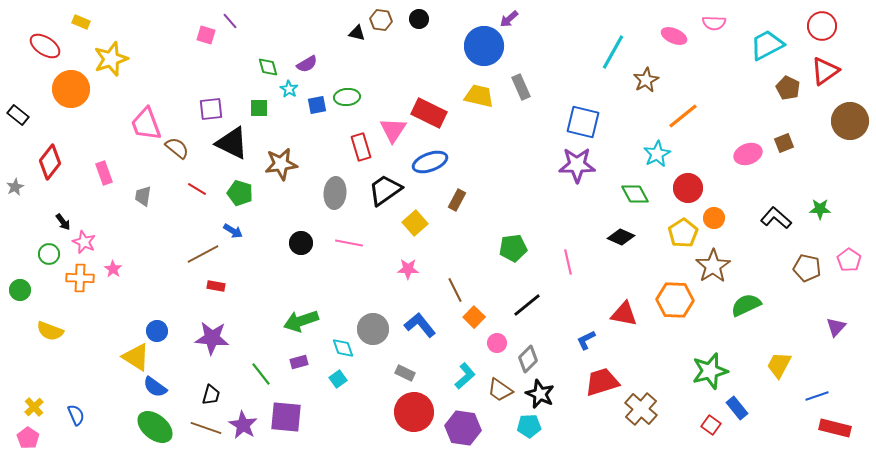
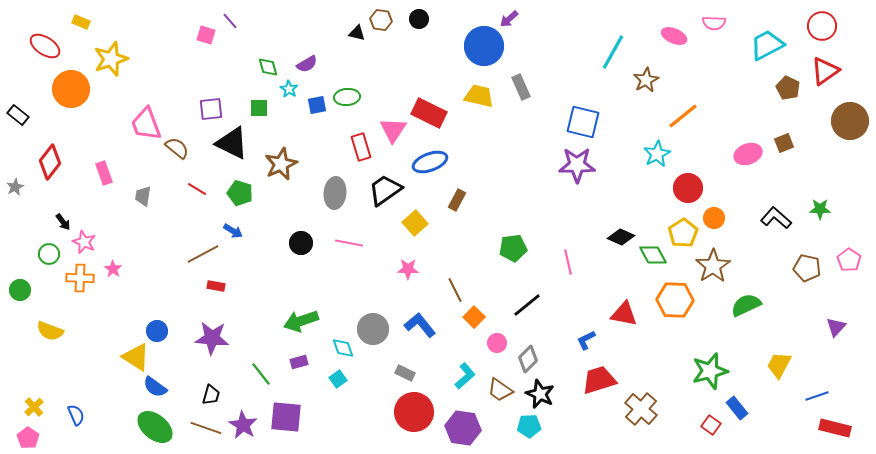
brown star at (281, 164): rotated 16 degrees counterclockwise
green diamond at (635, 194): moved 18 px right, 61 px down
red trapezoid at (602, 382): moved 3 px left, 2 px up
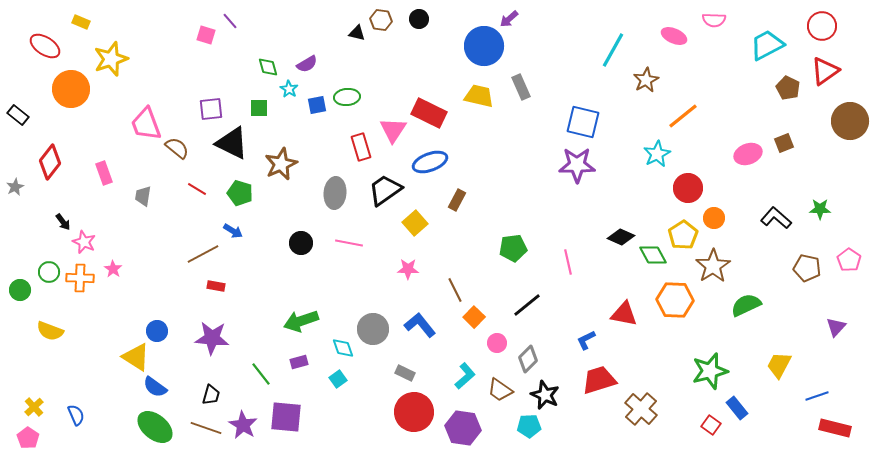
pink semicircle at (714, 23): moved 3 px up
cyan line at (613, 52): moved 2 px up
yellow pentagon at (683, 233): moved 2 px down
green circle at (49, 254): moved 18 px down
black star at (540, 394): moved 5 px right, 1 px down
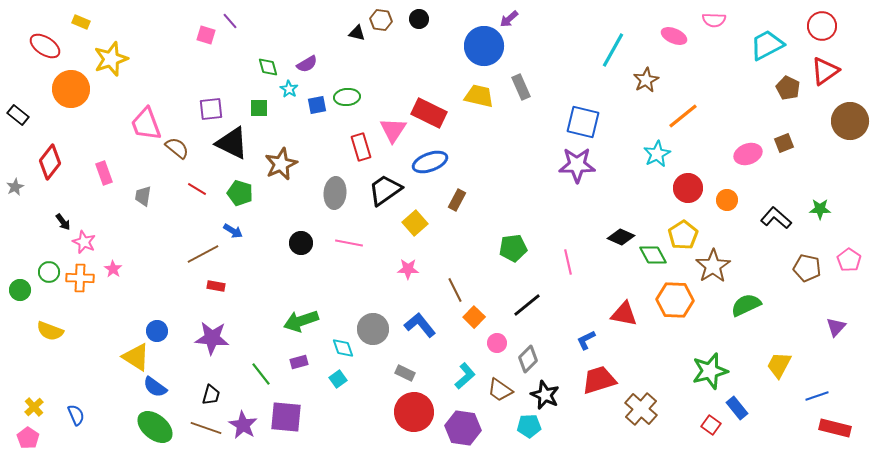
orange circle at (714, 218): moved 13 px right, 18 px up
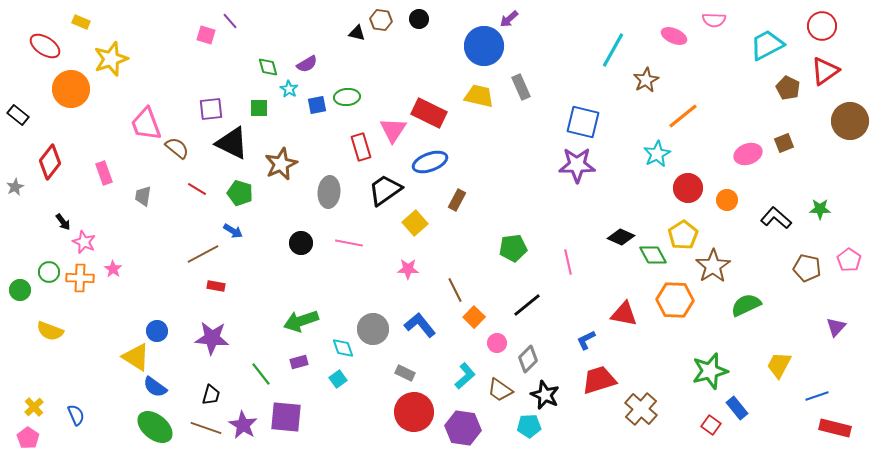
gray ellipse at (335, 193): moved 6 px left, 1 px up
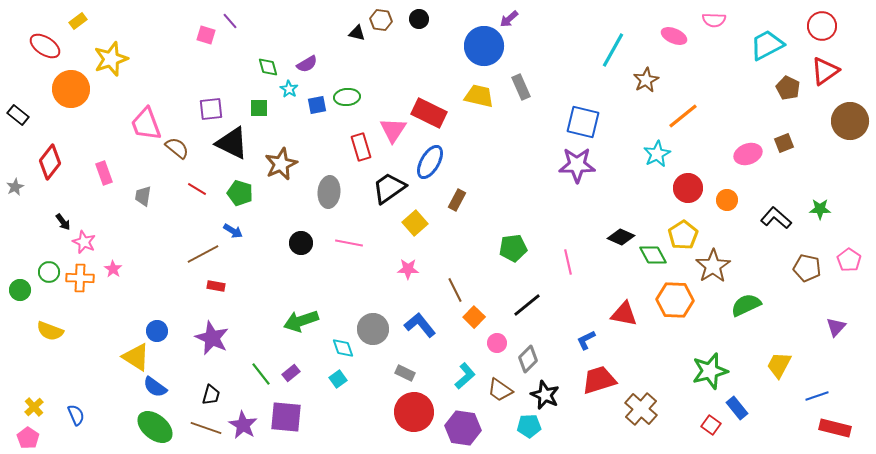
yellow rectangle at (81, 22): moved 3 px left, 1 px up; rotated 60 degrees counterclockwise
blue ellipse at (430, 162): rotated 40 degrees counterclockwise
black trapezoid at (385, 190): moved 4 px right, 2 px up
purple star at (212, 338): rotated 20 degrees clockwise
purple rectangle at (299, 362): moved 8 px left, 11 px down; rotated 24 degrees counterclockwise
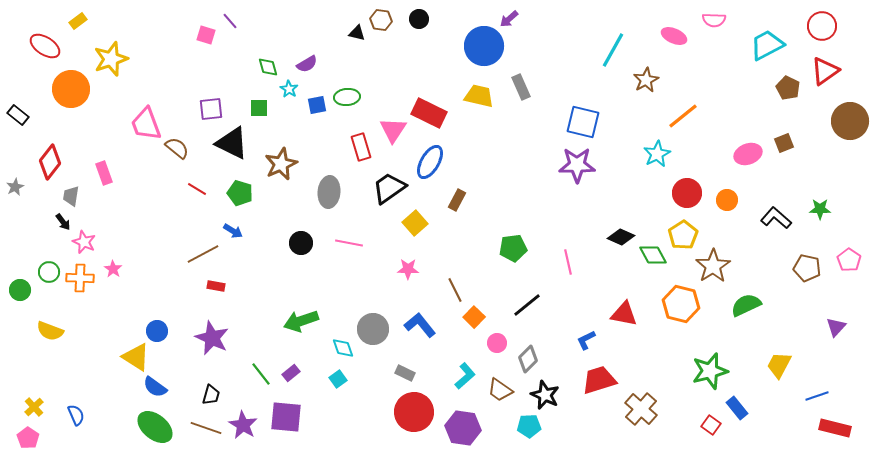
red circle at (688, 188): moved 1 px left, 5 px down
gray trapezoid at (143, 196): moved 72 px left
orange hexagon at (675, 300): moved 6 px right, 4 px down; rotated 12 degrees clockwise
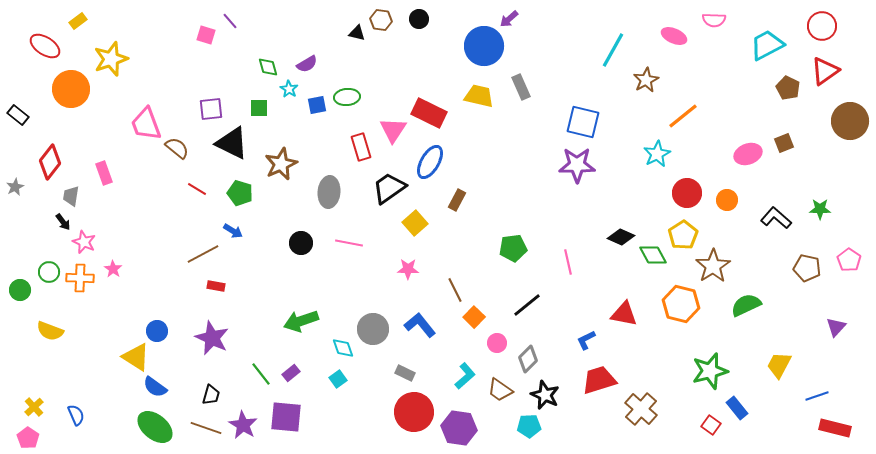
purple hexagon at (463, 428): moved 4 px left
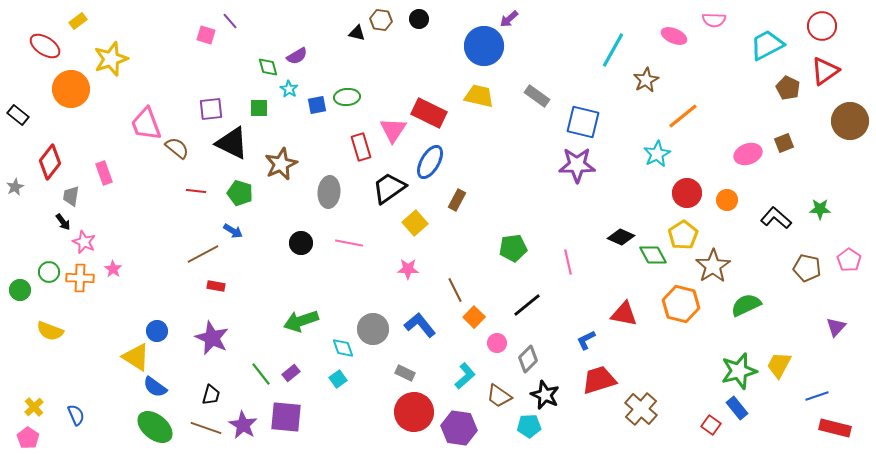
purple semicircle at (307, 64): moved 10 px left, 8 px up
gray rectangle at (521, 87): moved 16 px right, 9 px down; rotated 30 degrees counterclockwise
red line at (197, 189): moved 1 px left, 2 px down; rotated 24 degrees counterclockwise
green star at (710, 371): moved 29 px right
brown trapezoid at (500, 390): moved 1 px left, 6 px down
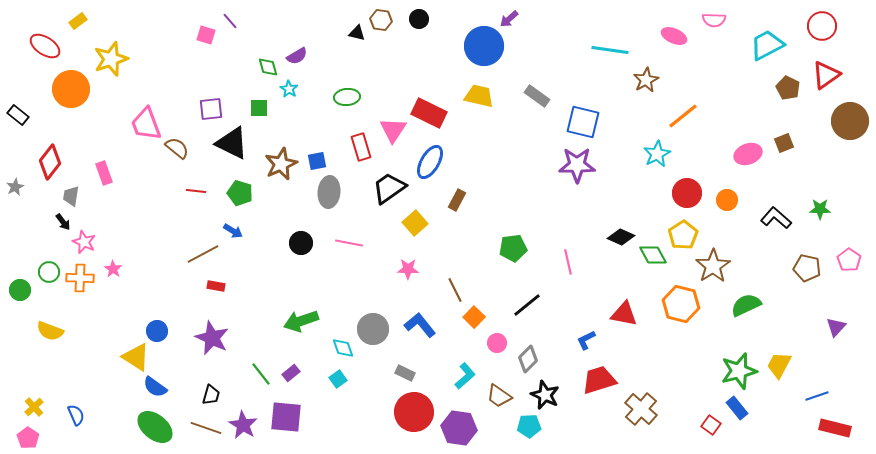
cyan line at (613, 50): moved 3 px left; rotated 69 degrees clockwise
red triangle at (825, 71): moved 1 px right, 4 px down
blue square at (317, 105): moved 56 px down
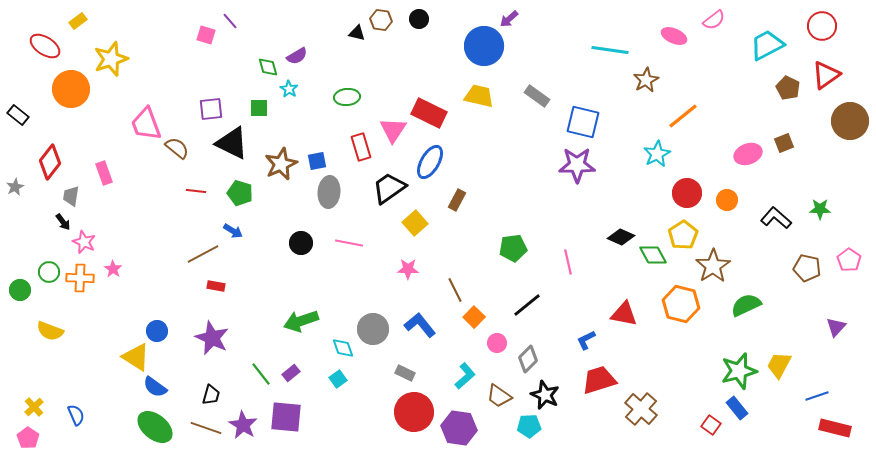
pink semicircle at (714, 20): rotated 40 degrees counterclockwise
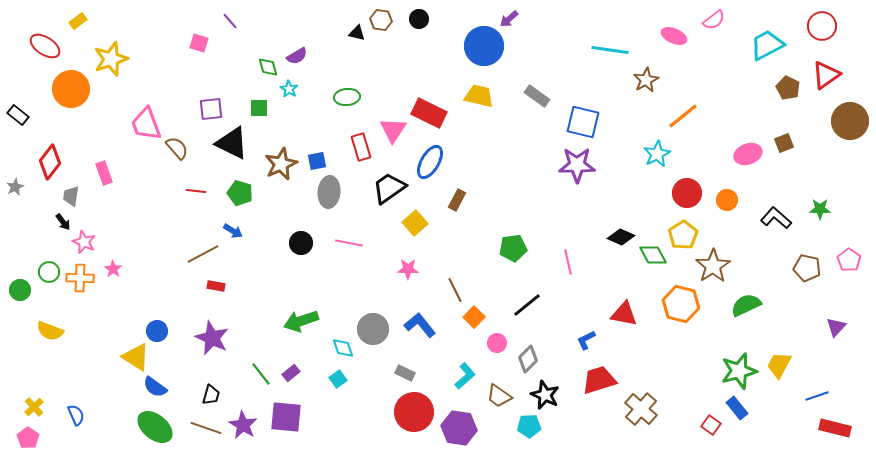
pink square at (206, 35): moved 7 px left, 8 px down
brown semicircle at (177, 148): rotated 10 degrees clockwise
